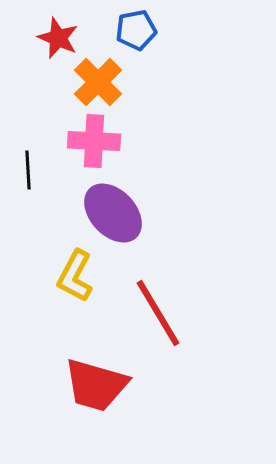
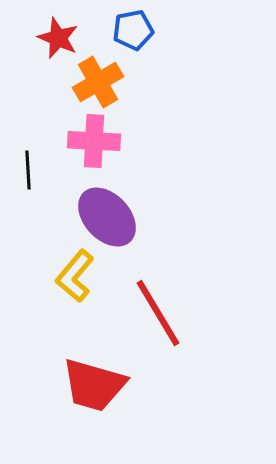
blue pentagon: moved 3 px left
orange cross: rotated 15 degrees clockwise
purple ellipse: moved 6 px left, 4 px down
yellow L-shape: rotated 12 degrees clockwise
red trapezoid: moved 2 px left
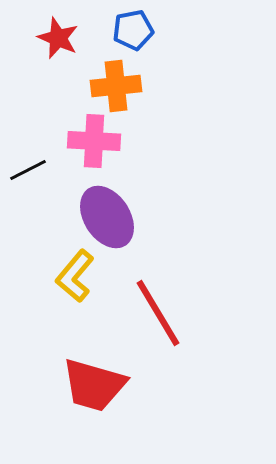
orange cross: moved 18 px right, 4 px down; rotated 24 degrees clockwise
black line: rotated 66 degrees clockwise
purple ellipse: rotated 10 degrees clockwise
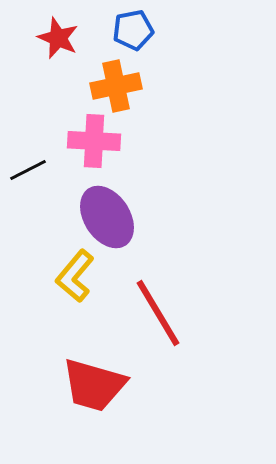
orange cross: rotated 6 degrees counterclockwise
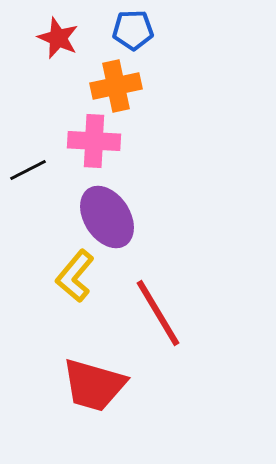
blue pentagon: rotated 9 degrees clockwise
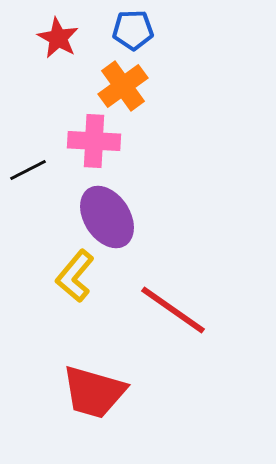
red star: rotated 6 degrees clockwise
orange cross: moved 7 px right; rotated 24 degrees counterclockwise
red line: moved 15 px right, 3 px up; rotated 24 degrees counterclockwise
red trapezoid: moved 7 px down
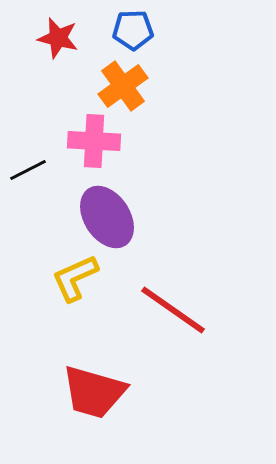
red star: rotated 15 degrees counterclockwise
yellow L-shape: moved 2 px down; rotated 26 degrees clockwise
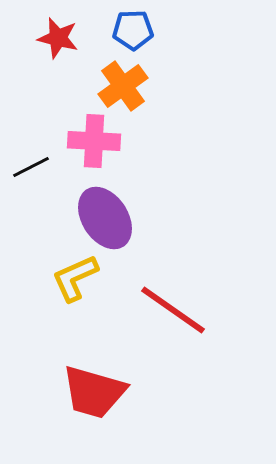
black line: moved 3 px right, 3 px up
purple ellipse: moved 2 px left, 1 px down
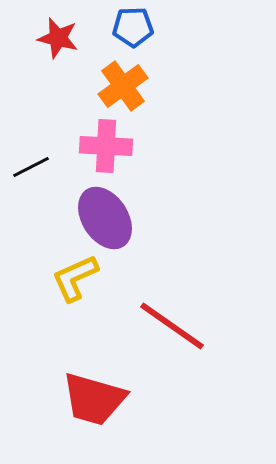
blue pentagon: moved 3 px up
pink cross: moved 12 px right, 5 px down
red line: moved 1 px left, 16 px down
red trapezoid: moved 7 px down
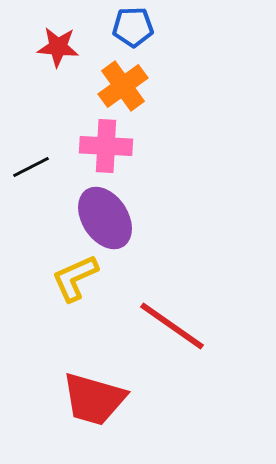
red star: moved 9 px down; rotated 9 degrees counterclockwise
